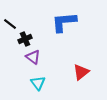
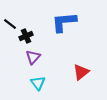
black cross: moved 1 px right, 3 px up
purple triangle: rotated 35 degrees clockwise
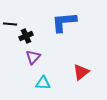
black line: rotated 32 degrees counterclockwise
cyan triangle: moved 5 px right; rotated 49 degrees counterclockwise
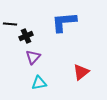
cyan triangle: moved 4 px left; rotated 14 degrees counterclockwise
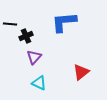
purple triangle: moved 1 px right
cyan triangle: rotated 35 degrees clockwise
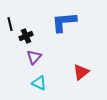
black line: rotated 72 degrees clockwise
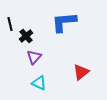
black cross: rotated 16 degrees counterclockwise
